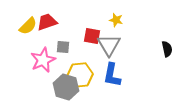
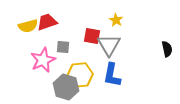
yellow star: rotated 16 degrees clockwise
yellow semicircle: rotated 30 degrees clockwise
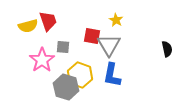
red trapezoid: moved 1 px right, 1 px up; rotated 90 degrees clockwise
pink star: moved 1 px left; rotated 10 degrees counterclockwise
yellow hexagon: rotated 25 degrees clockwise
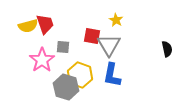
red trapezoid: moved 3 px left, 3 px down
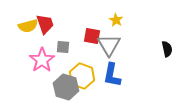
yellow hexagon: moved 2 px right, 1 px down
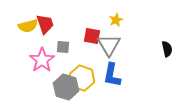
yellow star: rotated 16 degrees clockwise
yellow hexagon: moved 2 px down
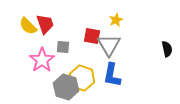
yellow semicircle: rotated 60 degrees clockwise
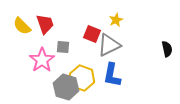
yellow semicircle: moved 6 px left
red square: moved 2 px up; rotated 12 degrees clockwise
gray triangle: rotated 35 degrees clockwise
